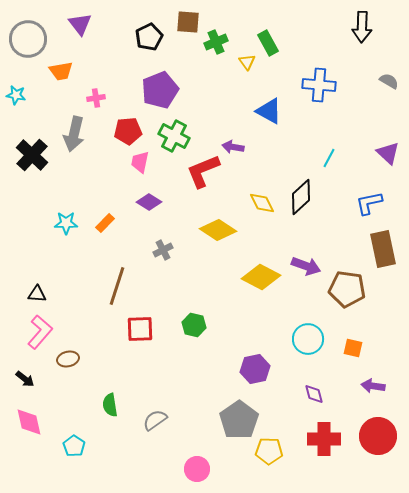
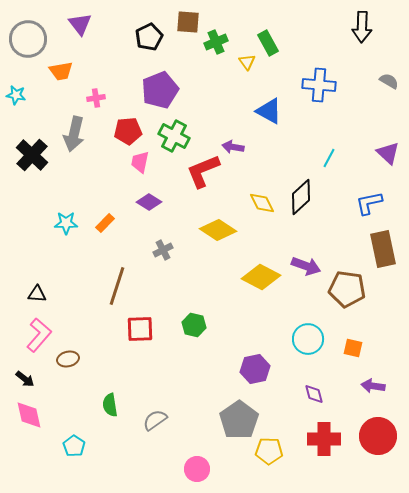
pink L-shape at (40, 332): moved 1 px left, 3 px down
pink diamond at (29, 422): moved 7 px up
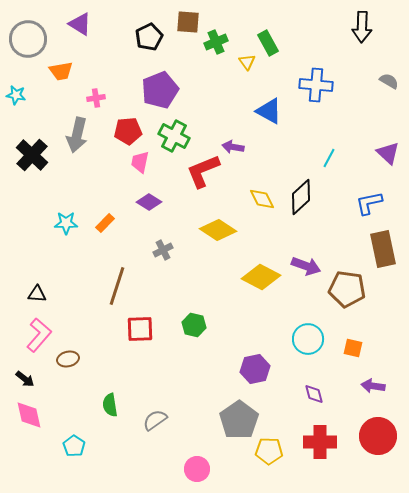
purple triangle at (80, 24): rotated 20 degrees counterclockwise
blue cross at (319, 85): moved 3 px left
gray arrow at (74, 134): moved 3 px right, 1 px down
yellow diamond at (262, 203): moved 4 px up
red cross at (324, 439): moved 4 px left, 3 px down
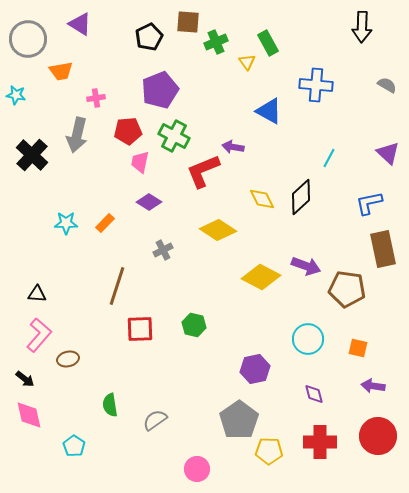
gray semicircle at (389, 81): moved 2 px left, 4 px down
orange square at (353, 348): moved 5 px right
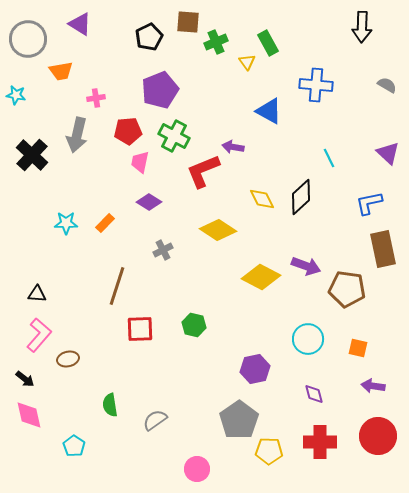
cyan line at (329, 158): rotated 54 degrees counterclockwise
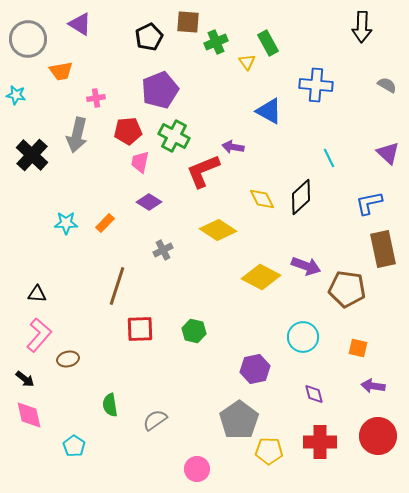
green hexagon at (194, 325): moved 6 px down
cyan circle at (308, 339): moved 5 px left, 2 px up
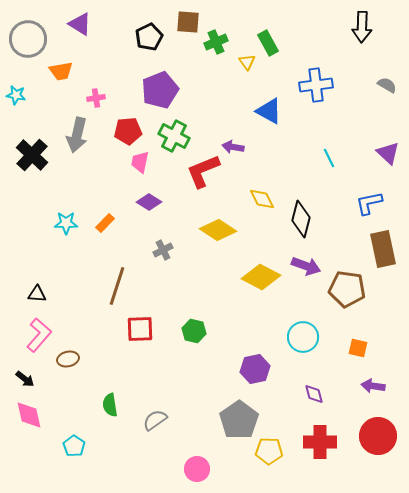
blue cross at (316, 85): rotated 12 degrees counterclockwise
black diamond at (301, 197): moved 22 px down; rotated 33 degrees counterclockwise
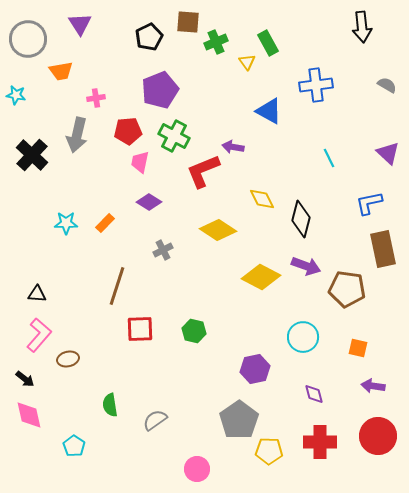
purple triangle at (80, 24): rotated 25 degrees clockwise
black arrow at (362, 27): rotated 8 degrees counterclockwise
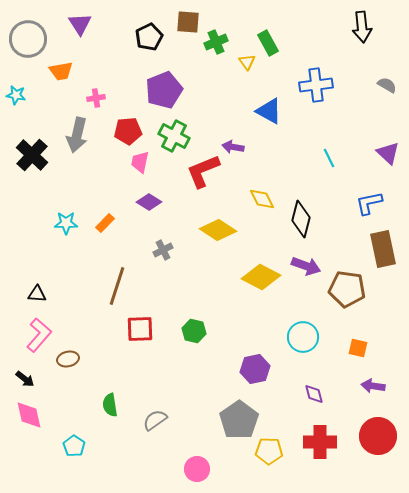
purple pentagon at (160, 90): moved 4 px right
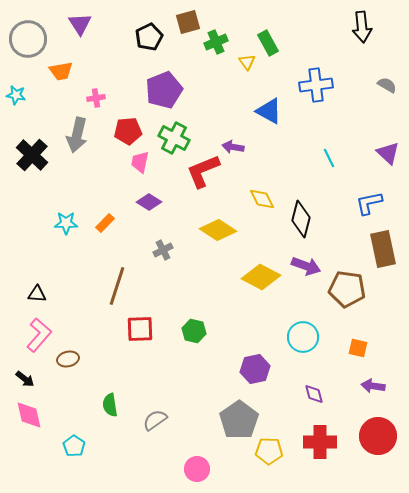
brown square at (188, 22): rotated 20 degrees counterclockwise
green cross at (174, 136): moved 2 px down
